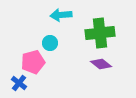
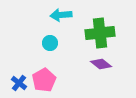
pink pentagon: moved 11 px right, 18 px down; rotated 15 degrees counterclockwise
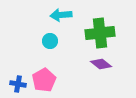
cyan circle: moved 2 px up
blue cross: moved 1 px left, 1 px down; rotated 28 degrees counterclockwise
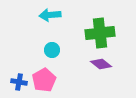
cyan arrow: moved 11 px left
cyan circle: moved 2 px right, 9 px down
blue cross: moved 1 px right, 2 px up
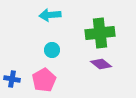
blue cross: moved 7 px left, 3 px up
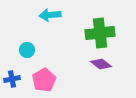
cyan circle: moved 25 px left
blue cross: rotated 21 degrees counterclockwise
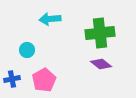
cyan arrow: moved 4 px down
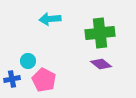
cyan circle: moved 1 px right, 11 px down
pink pentagon: rotated 15 degrees counterclockwise
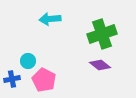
green cross: moved 2 px right, 1 px down; rotated 12 degrees counterclockwise
purple diamond: moved 1 px left, 1 px down
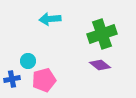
pink pentagon: rotated 30 degrees clockwise
